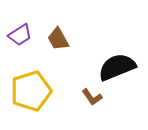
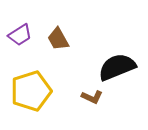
brown L-shape: rotated 30 degrees counterclockwise
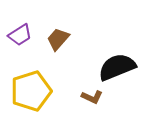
brown trapezoid: rotated 70 degrees clockwise
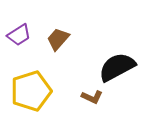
purple trapezoid: moved 1 px left
black semicircle: rotated 6 degrees counterclockwise
